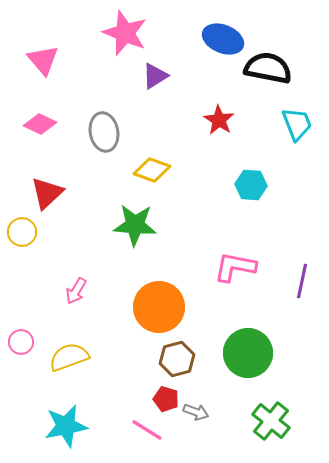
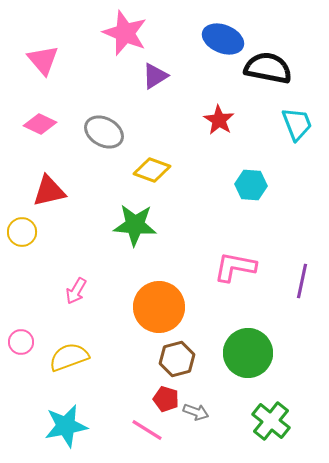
gray ellipse: rotated 51 degrees counterclockwise
red triangle: moved 2 px right, 2 px up; rotated 30 degrees clockwise
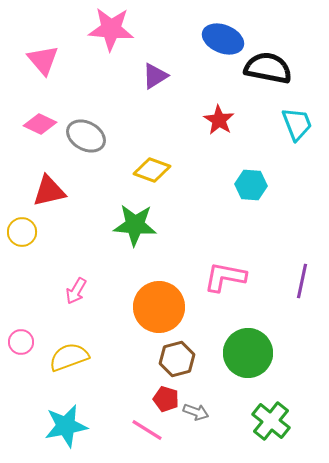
pink star: moved 14 px left, 4 px up; rotated 18 degrees counterclockwise
gray ellipse: moved 18 px left, 4 px down
pink L-shape: moved 10 px left, 10 px down
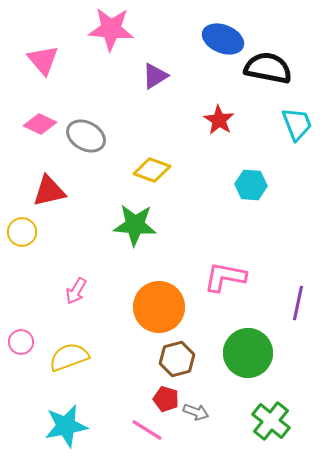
purple line: moved 4 px left, 22 px down
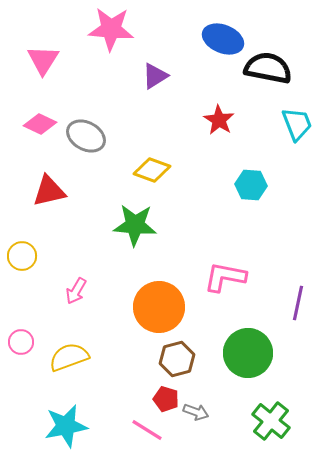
pink triangle: rotated 12 degrees clockwise
yellow circle: moved 24 px down
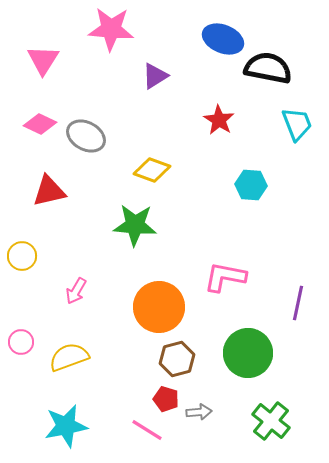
gray arrow: moved 3 px right; rotated 25 degrees counterclockwise
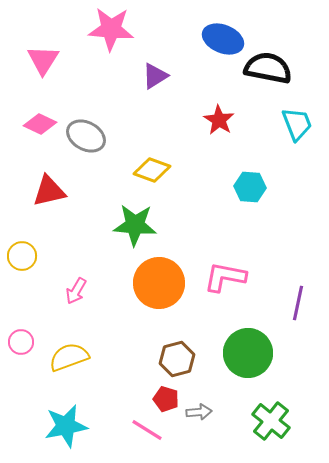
cyan hexagon: moved 1 px left, 2 px down
orange circle: moved 24 px up
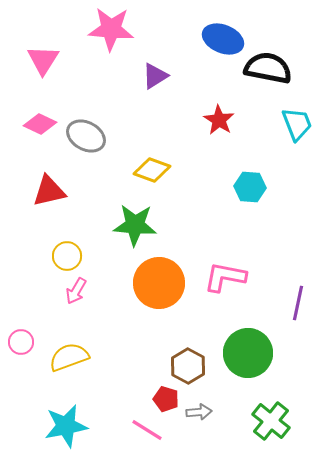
yellow circle: moved 45 px right
brown hexagon: moved 11 px right, 7 px down; rotated 16 degrees counterclockwise
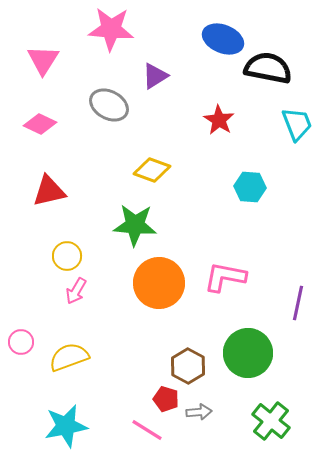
gray ellipse: moved 23 px right, 31 px up
